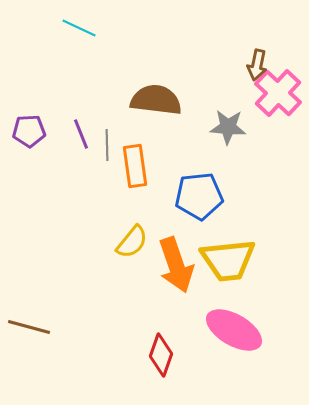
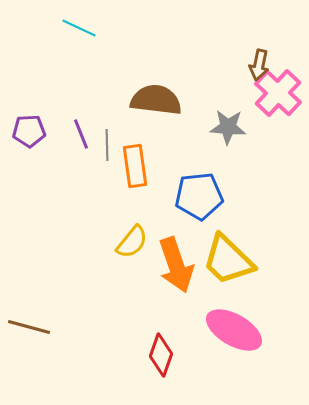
brown arrow: moved 2 px right
yellow trapezoid: rotated 50 degrees clockwise
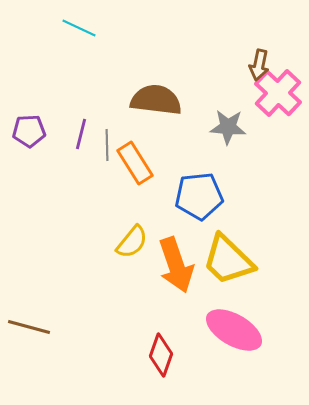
purple line: rotated 36 degrees clockwise
orange rectangle: moved 3 px up; rotated 24 degrees counterclockwise
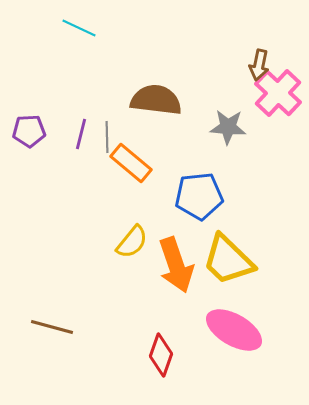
gray line: moved 8 px up
orange rectangle: moved 4 px left; rotated 18 degrees counterclockwise
brown line: moved 23 px right
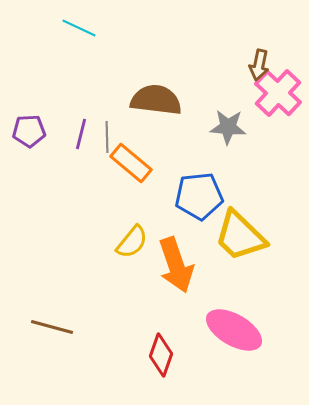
yellow trapezoid: moved 12 px right, 24 px up
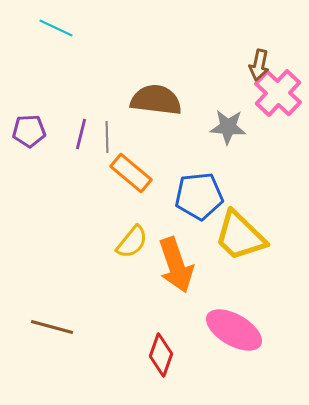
cyan line: moved 23 px left
orange rectangle: moved 10 px down
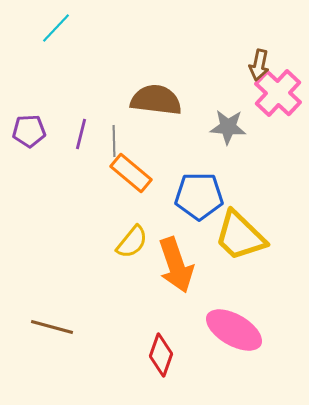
cyan line: rotated 72 degrees counterclockwise
gray line: moved 7 px right, 4 px down
blue pentagon: rotated 6 degrees clockwise
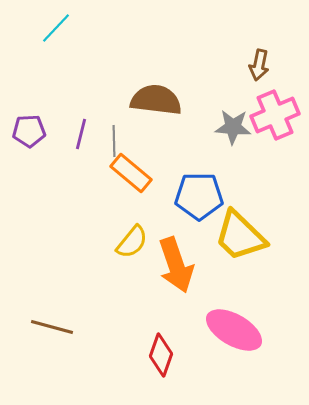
pink cross: moved 3 px left, 22 px down; rotated 24 degrees clockwise
gray star: moved 5 px right
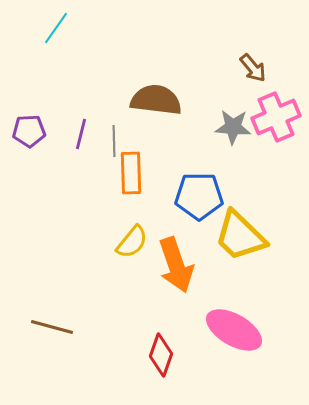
cyan line: rotated 8 degrees counterclockwise
brown arrow: moved 6 px left, 3 px down; rotated 52 degrees counterclockwise
pink cross: moved 1 px right, 2 px down
orange rectangle: rotated 48 degrees clockwise
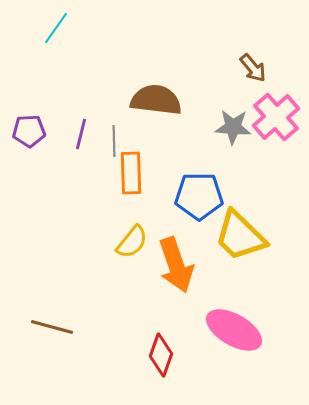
pink cross: rotated 18 degrees counterclockwise
